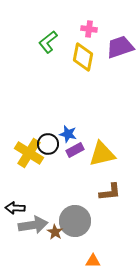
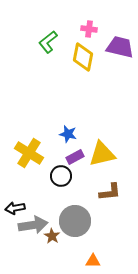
purple trapezoid: rotated 32 degrees clockwise
black circle: moved 13 px right, 32 px down
purple rectangle: moved 7 px down
black arrow: rotated 12 degrees counterclockwise
brown star: moved 3 px left, 4 px down
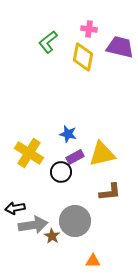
black circle: moved 4 px up
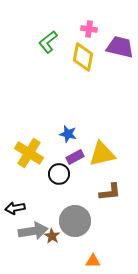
black circle: moved 2 px left, 2 px down
gray arrow: moved 6 px down
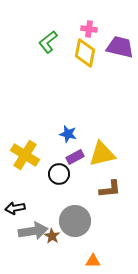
yellow diamond: moved 2 px right, 4 px up
yellow cross: moved 4 px left, 2 px down
brown L-shape: moved 3 px up
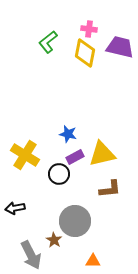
gray arrow: moved 2 px left, 24 px down; rotated 72 degrees clockwise
brown star: moved 2 px right, 4 px down
